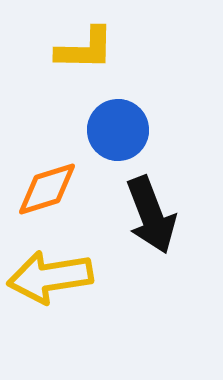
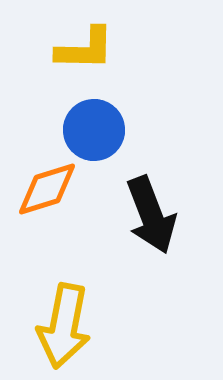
blue circle: moved 24 px left
yellow arrow: moved 14 px right, 49 px down; rotated 70 degrees counterclockwise
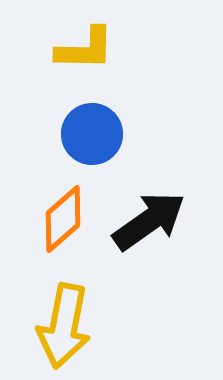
blue circle: moved 2 px left, 4 px down
orange diamond: moved 16 px right, 30 px down; rotated 24 degrees counterclockwise
black arrow: moved 2 px left, 6 px down; rotated 104 degrees counterclockwise
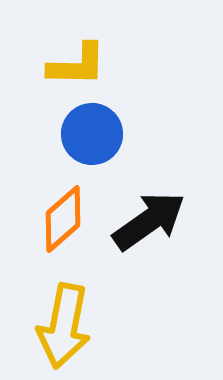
yellow L-shape: moved 8 px left, 16 px down
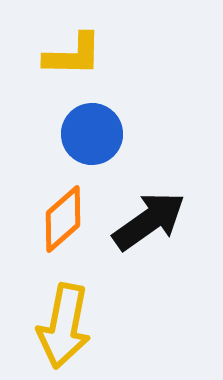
yellow L-shape: moved 4 px left, 10 px up
